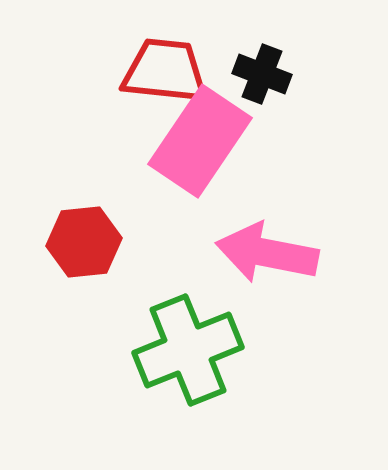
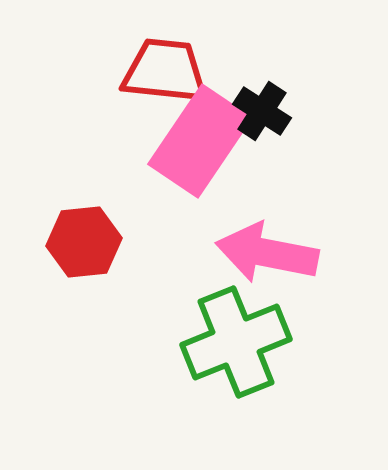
black cross: moved 37 px down; rotated 12 degrees clockwise
green cross: moved 48 px right, 8 px up
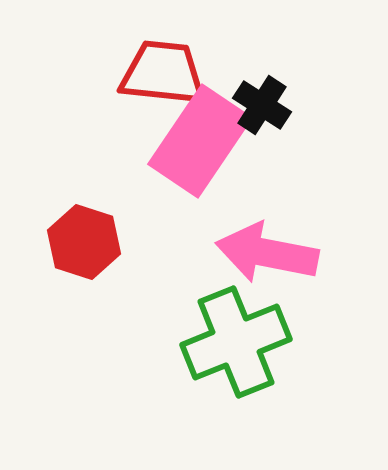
red trapezoid: moved 2 px left, 2 px down
black cross: moved 6 px up
red hexagon: rotated 24 degrees clockwise
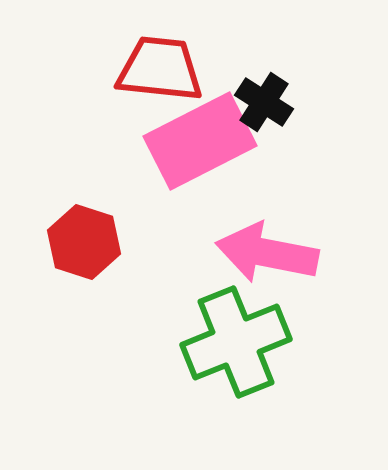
red trapezoid: moved 3 px left, 4 px up
black cross: moved 2 px right, 3 px up
pink rectangle: rotated 29 degrees clockwise
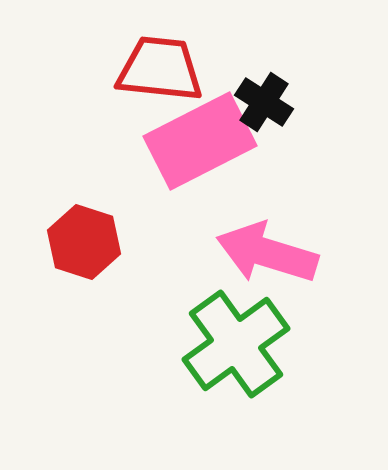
pink arrow: rotated 6 degrees clockwise
green cross: moved 2 px down; rotated 14 degrees counterclockwise
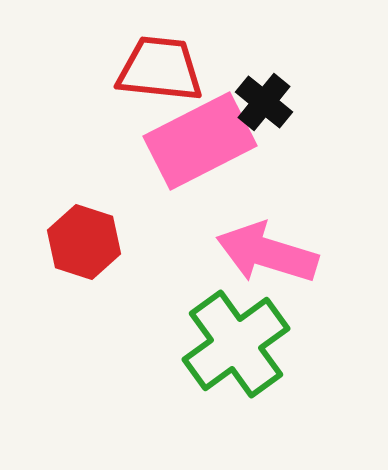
black cross: rotated 6 degrees clockwise
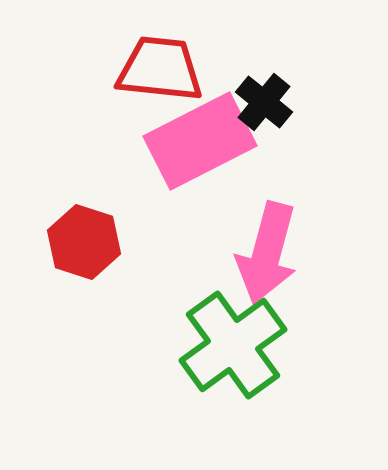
pink arrow: rotated 92 degrees counterclockwise
green cross: moved 3 px left, 1 px down
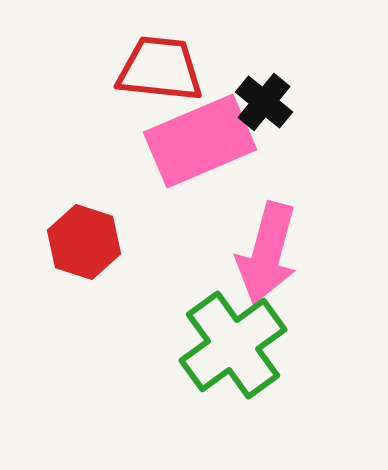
pink rectangle: rotated 4 degrees clockwise
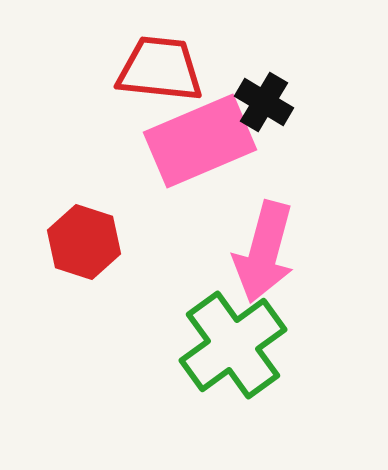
black cross: rotated 8 degrees counterclockwise
pink arrow: moved 3 px left, 1 px up
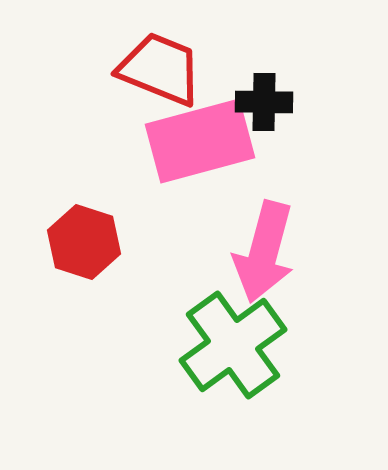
red trapezoid: rotated 16 degrees clockwise
black cross: rotated 30 degrees counterclockwise
pink rectangle: rotated 8 degrees clockwise
